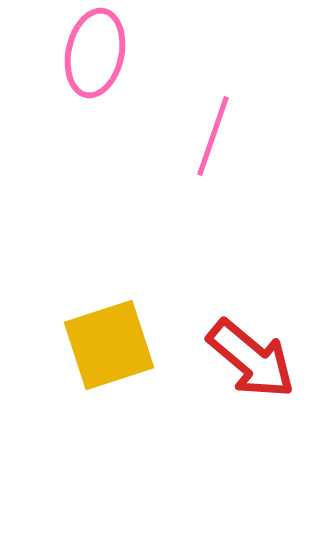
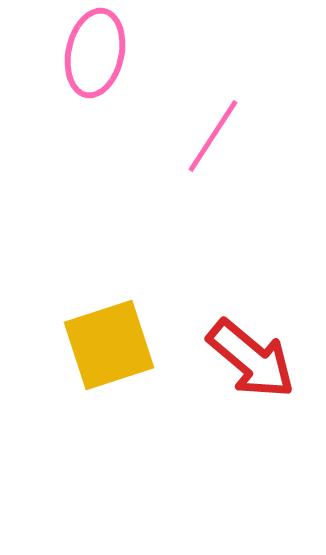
pink line: rotated 14 degrees clockwise
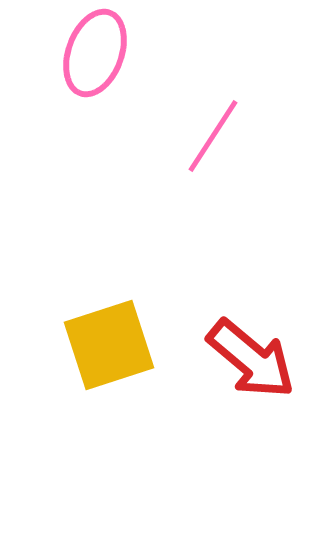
pink ellipse: rotated 8 degrees clockwise
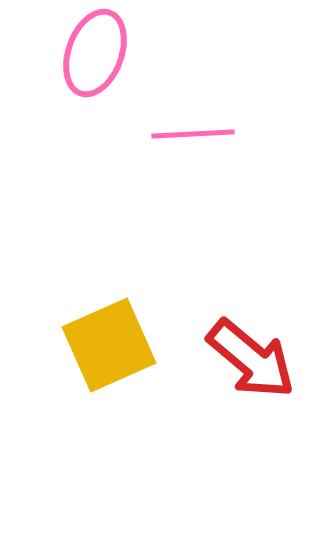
pink line: moved 20 px left, 2 px up; rotated 54 degrees clockwise
yellow square: rotated 6 degrees counterclockwise
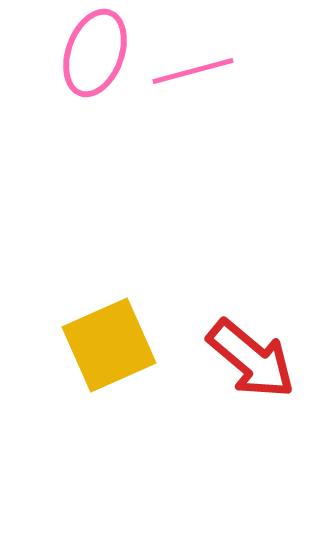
pink line: moved 63 px up; rotated 12 degrees counterclockwise
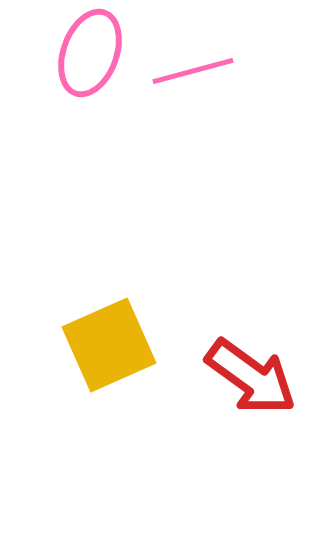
pink ellipse: moved 5 px left
red arrow: moved 18 px down; rotated 4 degrees counterclockwise
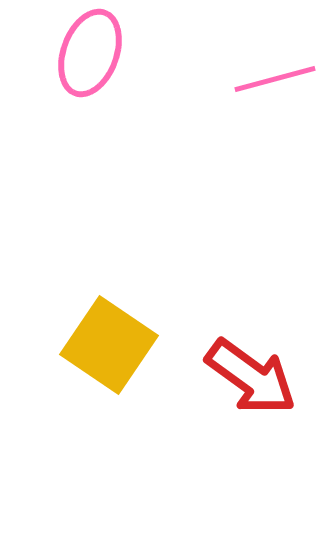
pink line: moved 82 px right, 8 px down
yellow square: rotated 32 degrees counterclockwise
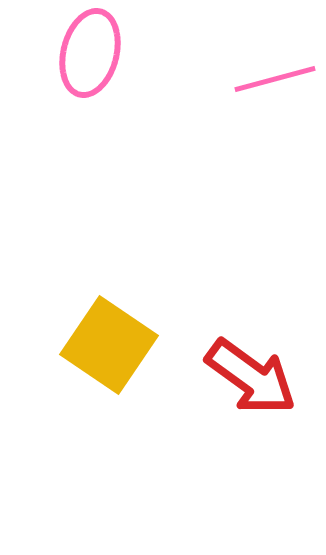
pink ellipse: rotated 6 degrees counterclockwise
